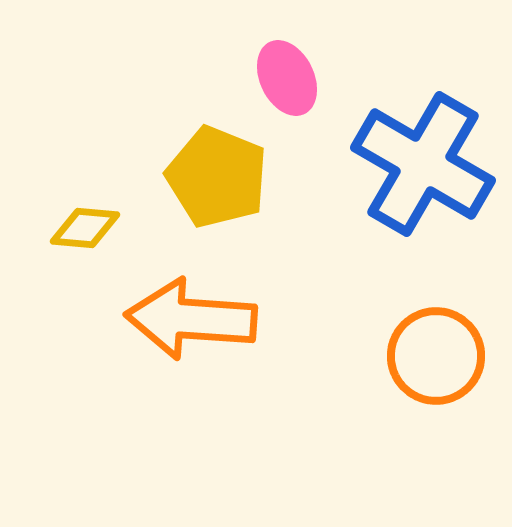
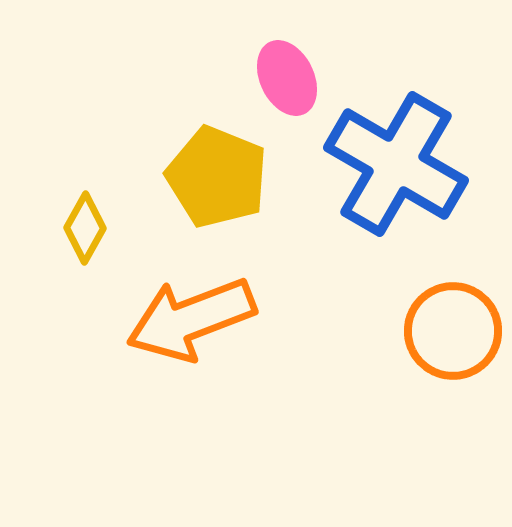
blue cross: moved 27 px left
yellow diamond: rotated 66 degrees counterclockwise
orange arrow: rotated 25 degrees counterclockwise
orange circle: moved 17 px right, 25 px up
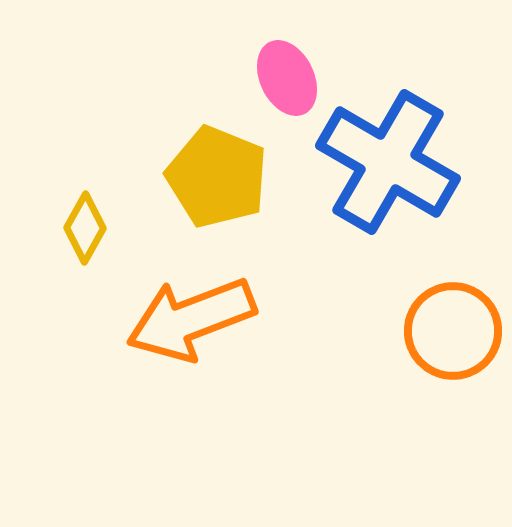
blue cross: moved 8 px left, 2 px up
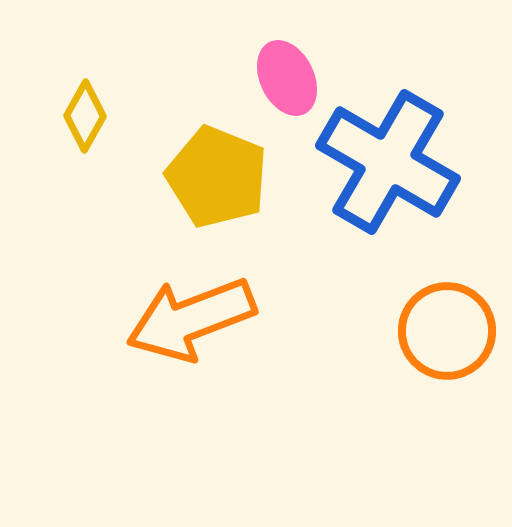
yellow diamond: moved 112 px up
orange circle: moved 6 px left
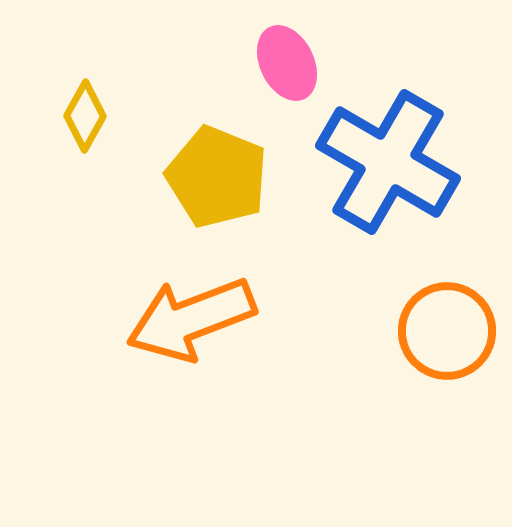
pink ellipse: moved 15 px up
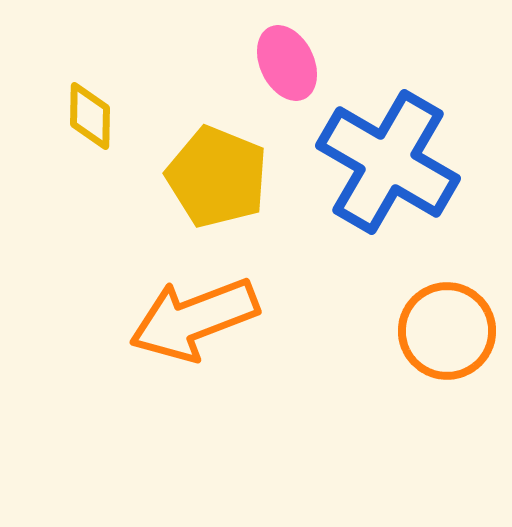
yellow diamond: moved 5 px right; rotated 28 degrees counterclockwise
orange arrow: moved 3 px right
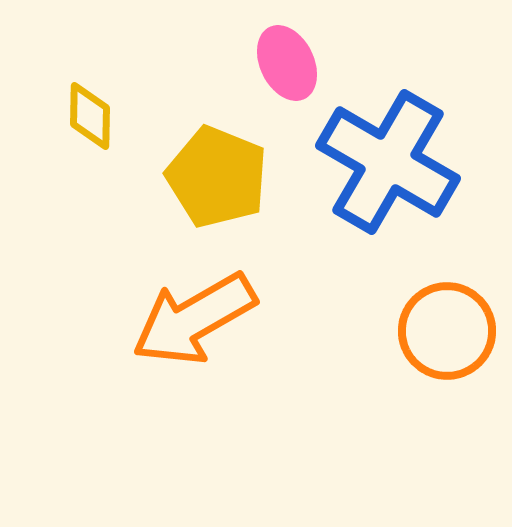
orange arrow: rotated 9 degrees counterclockwise
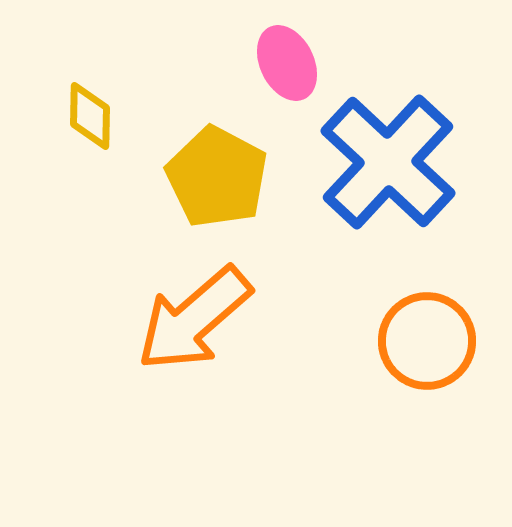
blue cross: rotated 13 degrees clockwise
yellow pentagon: rotated 6 degrees clockwise
orange arrow: rotated 11 degrees counterclockwise
orange circle: moved 20 px left, 10 px down
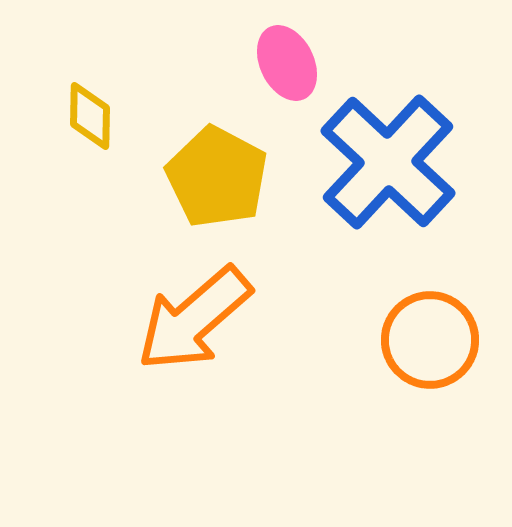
orange circle: moved 3 px right, 1 px up
